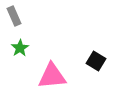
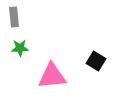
gray rectangle: moved 1 px down; rotated 18 degrees clockwise
green star: rotated 30 degrees clockwise
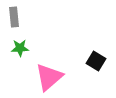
pink triangle: moved 3 px left, 1 px down; rotated 36 degrees counterclockwise
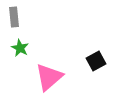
green star: rotated 30 degrees clockwise
black square: rotated 30 degrees clockwise
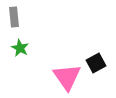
black square: moved 2 px down
pink triangle: moved 18 px right; rotated 24 degrees counterclockwise
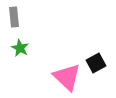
pink triangle: rotated 12 degrees counterclockwise
